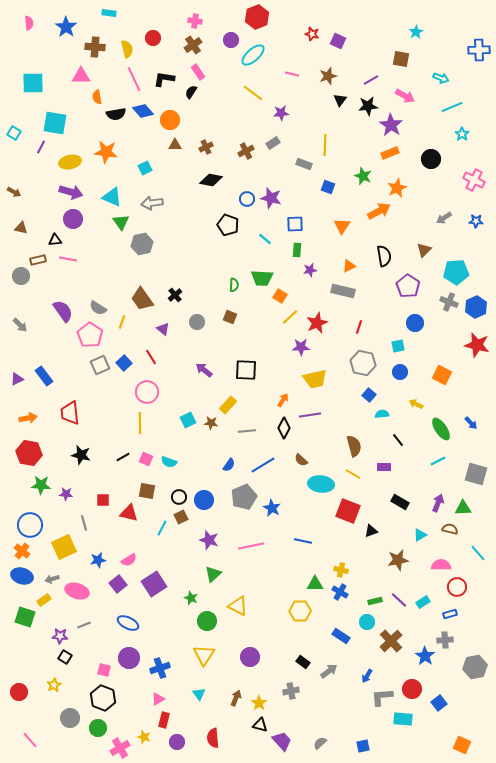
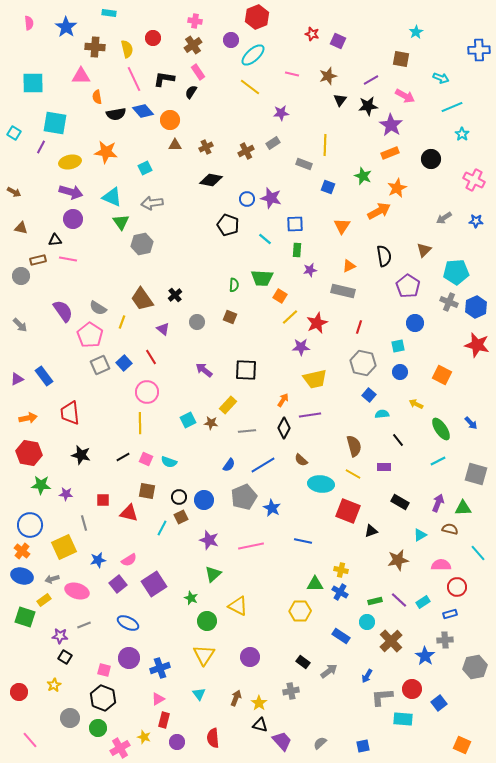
yellow line at (253, 93): moved 3 px left, 6 px up
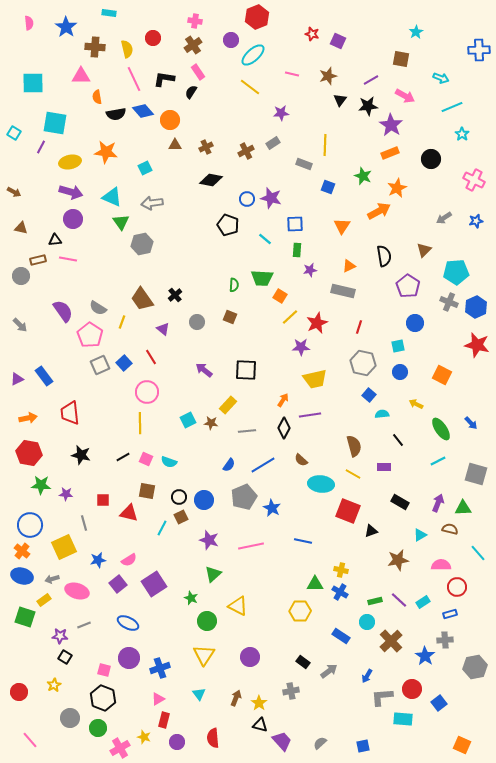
blue star at (476, 221): rotated 16 degrees counterclockwise
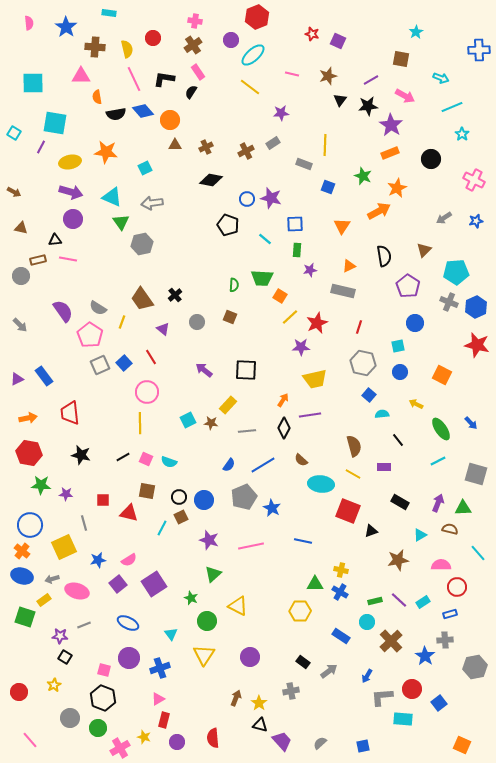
cyan triangle at (199, 694): moved 28 px left, 60 px up
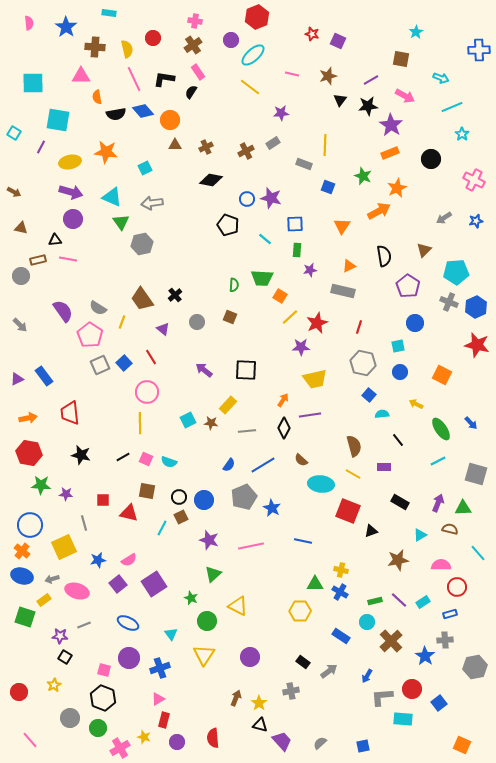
cyan square at (55, 123): moved 3 px right, 3 px up
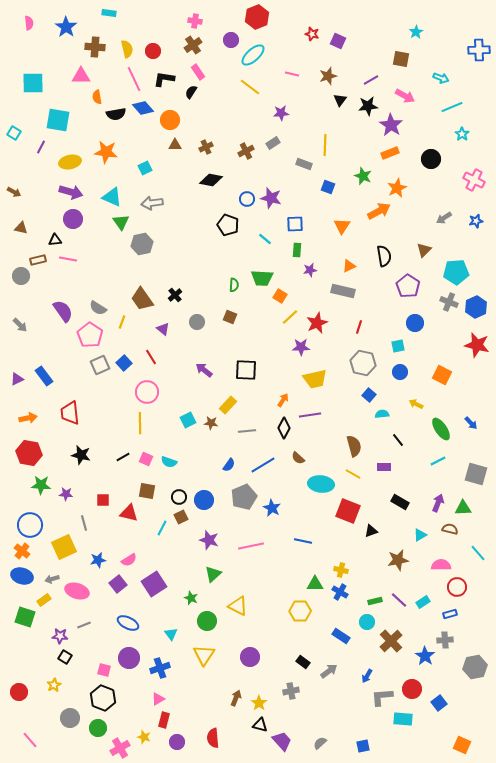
red circle at (153, 38): moved 13 px down
blue diamond at (143, 111): moved 3 px up
brown semicircle at (301, 460): moved 3 px left, 2 px up
